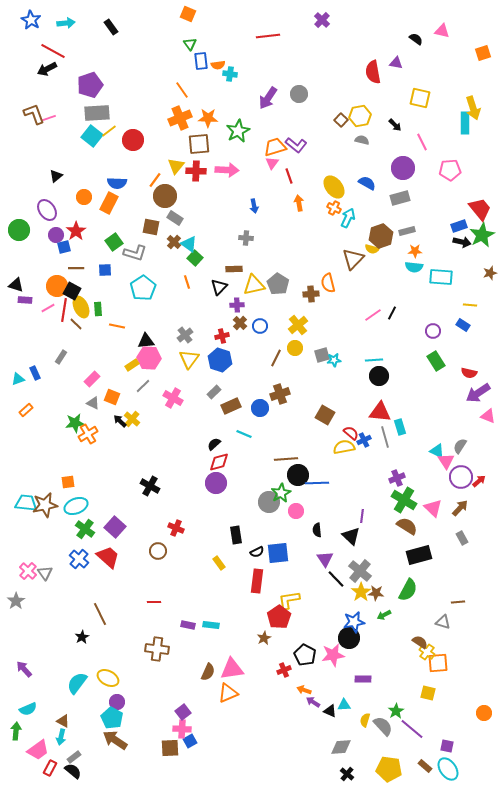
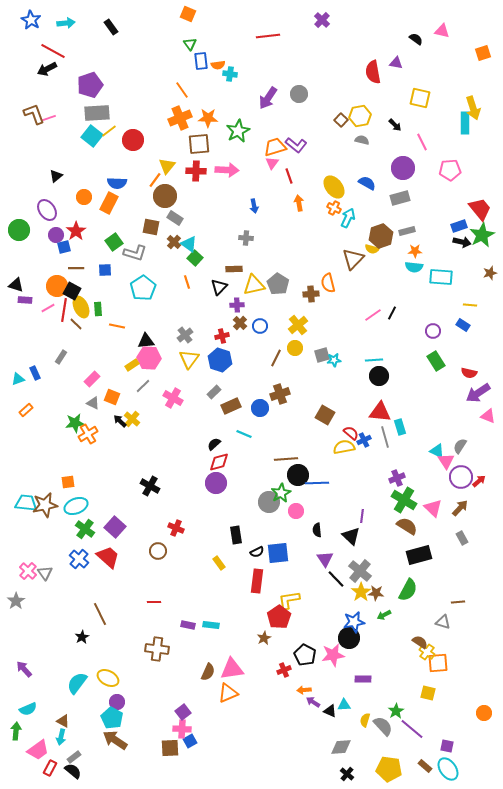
yellow triangle at (176, 166): moved 9 px left
orange arrow at (304, 690): rotated 24 degrees counterclockwise
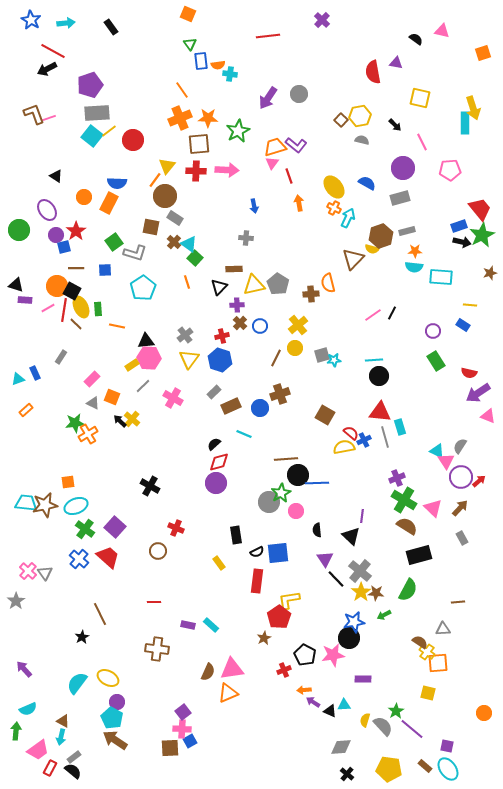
black triangle at (56, 176): rotated 48 degrees counterclockwise
gray triangle at (443, 622): moved 7 px down; rotated 21 degrees counterclockwise
cyan rectangle at (211, 625): rotated 35 degrees clockwise
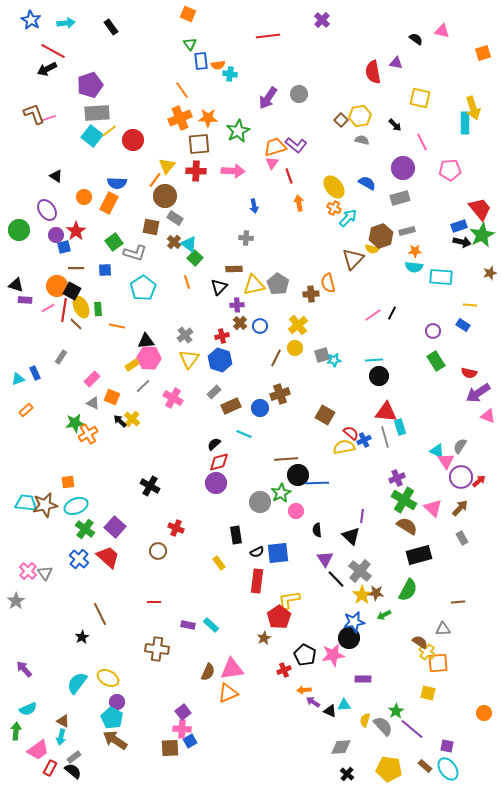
pink arrow at (227, 170): moved 6 px right, 1 px down
cyan arrow at (348, 218): rotated 18 degrees clockwise
red triangle at (380, 412): moved 6 px right
gray circle at (269, 502): moved 9 px left
yellow star at (361, 592): moved 1 px right, 3 px down
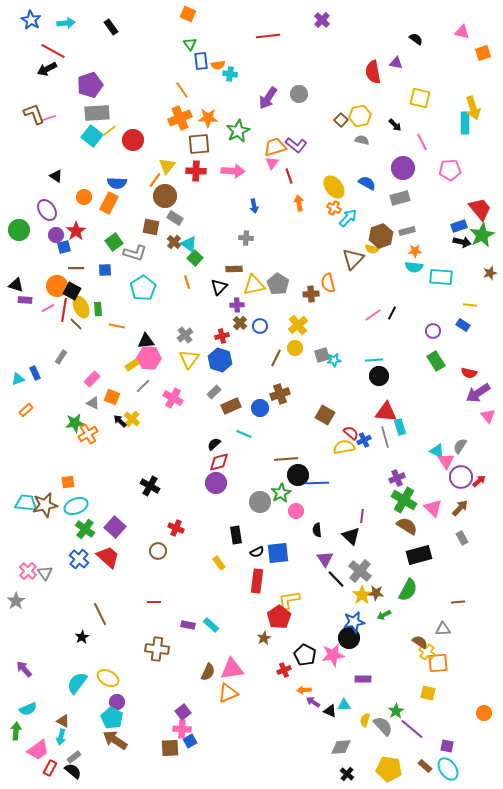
pink triangle at (442, 31): moved 20 px right, 1 px down
pink triangle at (488, 416): rotated 28 degrees clockwise
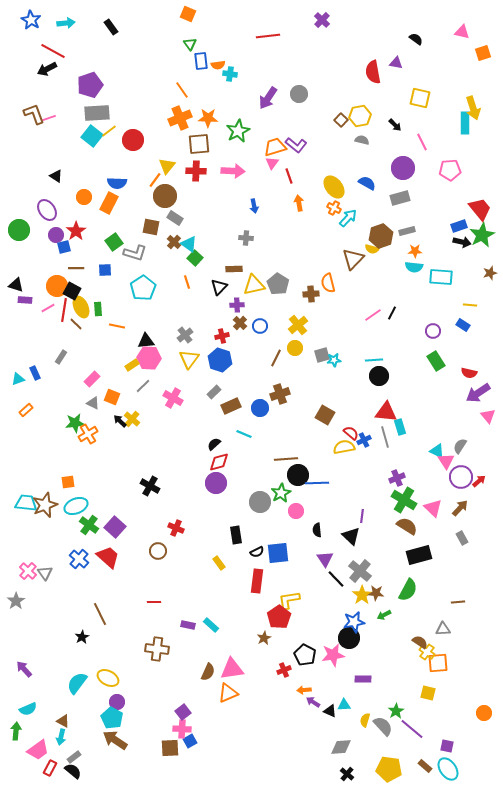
brown star at (45, 505): rotated 10 degrees counterclockwise
green cross at (85, 529): moved 4 px right, 4 px up
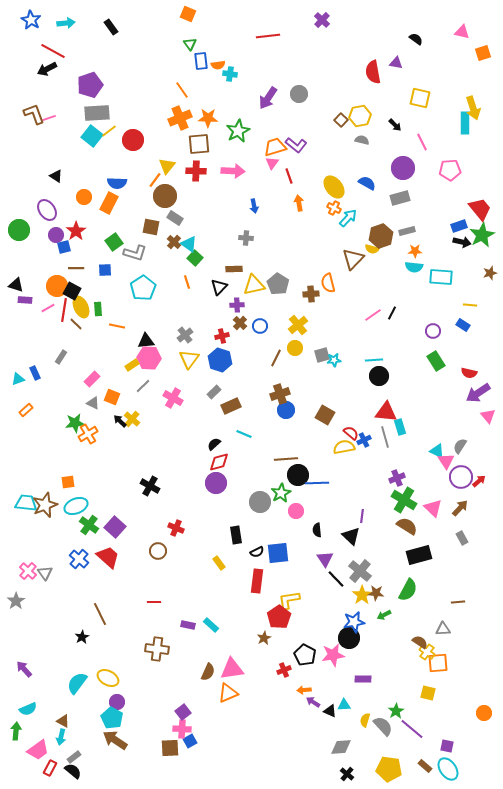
blue circle at (260, 408): moved 26 px right, 2 px down
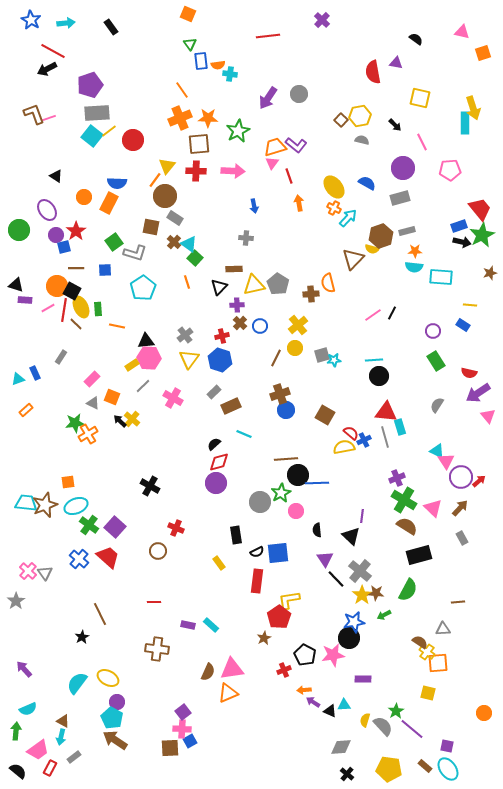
gray semicircle at (460, 446): moved 23 px left, 41 px up
black semicircle at (73, 771): moved 55 px left
